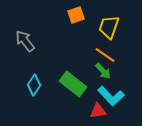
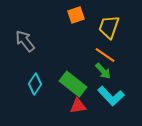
cyan diamond: moved 1 px right, 1 px up
red triangle: moved 20 px left, 5 px up
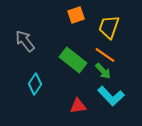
green rectangle: moved 24 px up
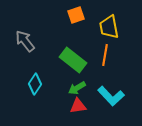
yellow trapezoid: rotated 30 degrees counterclockwise
orange line: rotated 65 degrees clockwise
green arrow: moved 26 px left, 17 px down; rotated 102 degrees clockwise
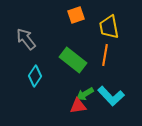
gray arrow: moved 1 px right, 2 px up
cyan diamond: moved 8 px up
green arrow: moved 8 px right, 6 px down
